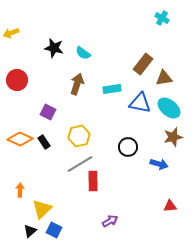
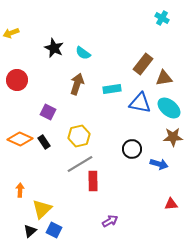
black star: rotated 12 degrees clockwise
brown star: rotated 12 degrees clockwise
black circle: moved 4 px right, 2 px down
red triangle: moved 1 px right, 2 px up
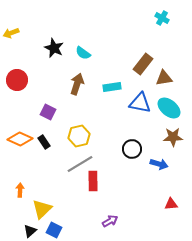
cyan rectangle: moved 2 px up
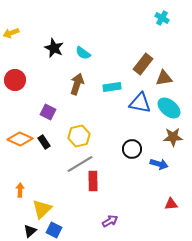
red circle: moved 2 px left
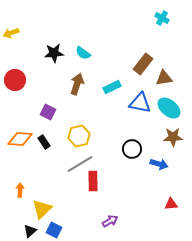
black star: moved 5 px down; rotated 30 degrees counterclockwise
cyan rectangle: rotated 18 degrees counterclockwise
orange diamond: rotated 20 degrees counterclockwise
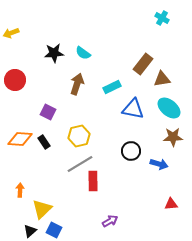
brown triangle: moved 2 px left, 1 px down
blue triangle: moved 7 px left, 6 px down
black circle: moved 1 px left, 2 px down
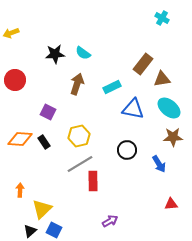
black star: moved 1 px right, 1 px down
black circle: moved 4 px left, 1 px up
blue arrow: rotated 42 degrees clockwise
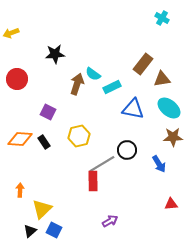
cyan semicircle: moved 10 px right, 21 px down
red circle: moved 2 px right, 1 px up
gray line: moved 22 px right
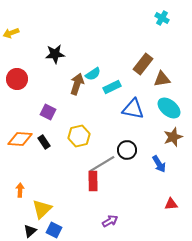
cyan semicircle: rotated 70 degrees counterclockwise
brown star: rotated 18 degrees counterclockwise
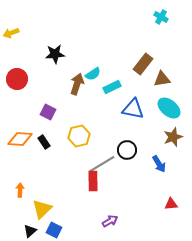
cyan cross: moved 1 px left, 1 px up
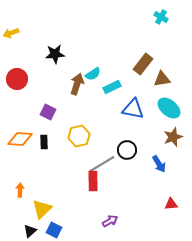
black rectangle: rotated 32 degrees clockwise
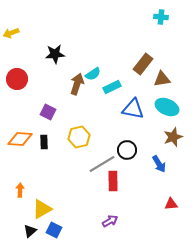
cyan cross: rotated 24 degrees counterclockwise
cyan ellipse: moved 2 px left, 1 px up; rotated 15 degrees counterclockwise
yellow hexagon: moved 1 px down
red rectangle: moved 20 px right
yellow triangle: rotated 15 degrees clockwise
